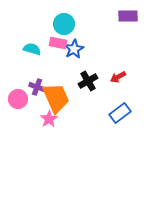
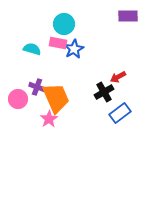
black cross: moved 16 px right, 11 px down
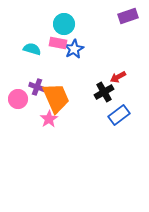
purple rectangle: rotated 18 degrees counterclockwise
blue rectangle: moved 1 px left, 2 px down
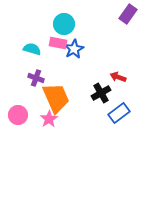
purple rectangle: moved 2 px up; rotated 36 degrees counterclockwise
red arrow: rotated 49 degrees clockwise
purple cross: moved 1 px left, 9 px up
black cross: moved 3 px left, 1 px down
pink circle: moved 16 px down
blue rectangle: moved 2 px up
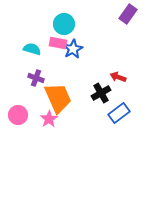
blue star: moved 1 px left
orange trapezoid: moved 2 px right
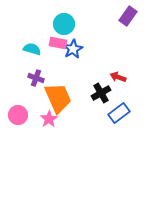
purple rectangle: moved 2 px down
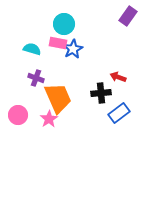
black cross: rotated 24 degrees clockwise
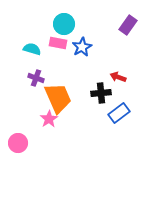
purple rectangle: moved 9 px down
blue star: moved 9 px right, 2 px up
pink circle: moved 28 px down
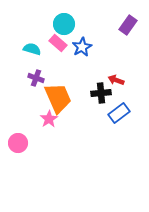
pink rectangle: rotated 30 degrees clockwise
red arrow: moved 2 px left, 3 px down
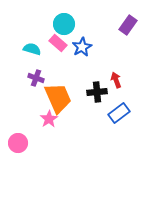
red arrow: rotated 49 degrees clockwise
black cross: moved 4 px left, 1 px up
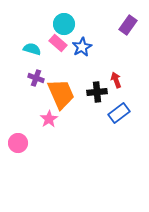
orange trapezoid: moved 3 px right, 4 px up
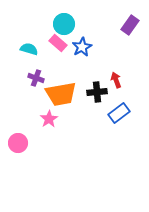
purple rectangle: moved 2 px right
cyan semicircle: moved 3 px left
orange trapezoid: rotated 104 degrees clockwise
